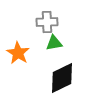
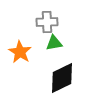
orange star: moved 2 px right, 1 px up
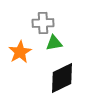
gray cross: moved 4 px left, 1 px down
orange star: rotated 10 degrees clockwise
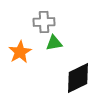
gray cross: moved 1 px right, 1 px up
black diamond: moved 16 px right
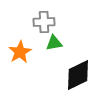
black diamond: moved 3 px up
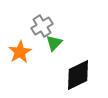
gray cross: moved 2 px left, 4 px down; rotated 30 degrees counterclockwise
green triangle: rotated 36 degrees counterclockwise
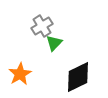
orange star: moved 22 px down
black diamond: moved 2 px down
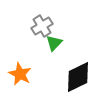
orange star: rotated 15 degrees counterclockwise
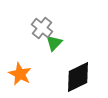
gray cross: moved 2 px down; rotated 20 degrees counterclockwise
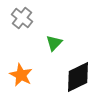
gray cross: moved 20 px left, 10 px up
orange star: moved 1 px right, 1 px down
